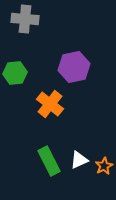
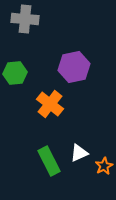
white triangle: moved 7 px up
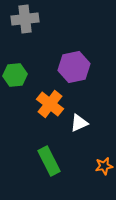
gray cross: rotated 12 degrees counterclockwise
green hexagon: moved 2 px down
white triangle: moved 30 px up
orange star: rotated 18 degrees clockwise
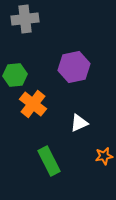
orange cross: moved 17 px left
orange star: moved 10 px up
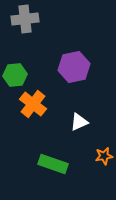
white triangle: moved 1 px up
green rectangle: moved 4 px right, 3 px down; rotated 44 degrees counterclockwise
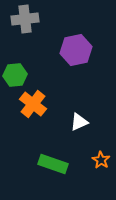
purple hexagon: moved 2 px right, 17 px up
orange star: moved 3 px left, 4 px down; rotated 30 degrees counterclockwise
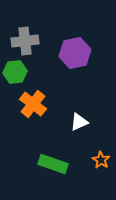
gray cross: moved 22 px down
purple hexagon: moved 1 px left, 3 px down
green hexagon: moved 3 px up
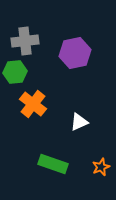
orange star: moved 7 px down; rotated 18 degrees clockwise
